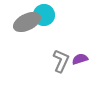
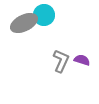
gray ellipse: moved 3 px left, 1 px down
purple semicircle: moved 2 px right, 1 px down; rotated 35 degrees clockwise
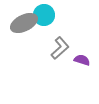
gray L-shape: moved 1 px left, 13 px up; rotated 25 degrees clockwise
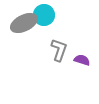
gray L-shape: moved 1 px left, 2 px down; rotated 30 degrees counterclockwise
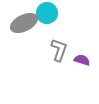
cyan circle: moved 3 px right, 2 px up
